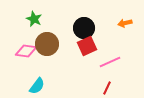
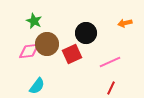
green star: moved 2 px down
black circle: moved 2 px right, 5 px down
red square: moved 15 px left, 8 px down
pink diamond: moved 3 px right; rotated 15 degrees counterclockwise
red line: moved 4 px right
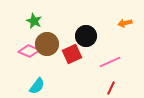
black circle: moved 3 px down
pink diamond: rotated 30 degrees clockwise
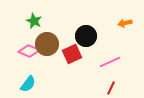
cyan semicircle: moved 9 px left, 2 px up
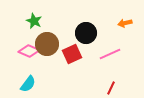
black circle: moved 3 px up
pink line: moved 8 px up
